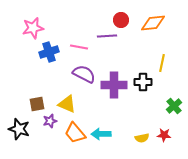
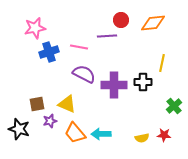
pink star: moved 2 px right
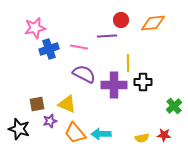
blue cross: moved 3 px up
yellow line: moved 34 px left; rotated 12 degrees counterclockwise
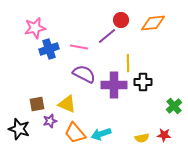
purple line: rotated 36 degrees counterclockwise
cyan arrow: rotated 18 degrees counterclockwise
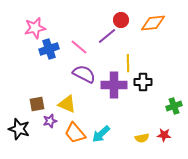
pink line: rotated 30 degrees clockwise
green cross: rotated 21 degrees clockwise
cyan arrow: rotated 24 degrees counterclockwise
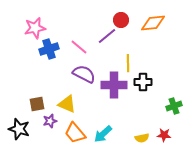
cyan arrow: moved 2 px right
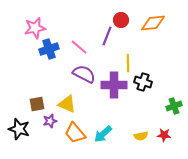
purple line: rotated 30 degrees counterclockwise
black cross: rotated 18 degrees clockwise
yellow semicircle: moved 1 px left, 2 px up
